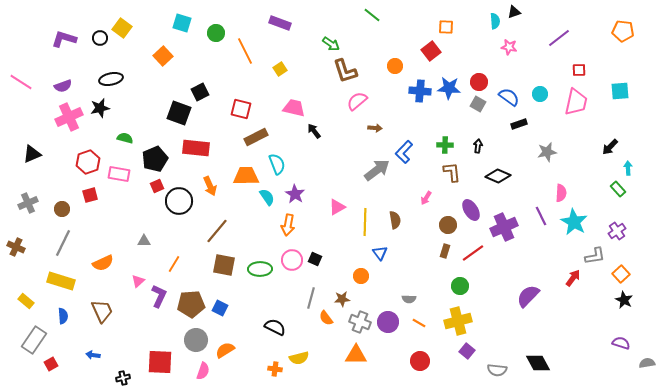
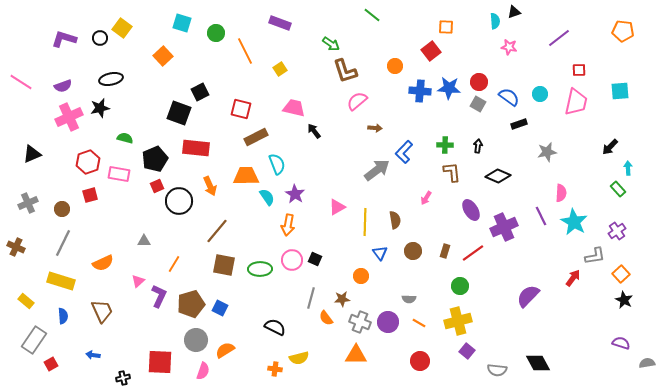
brown circle at (448, 225): moved 35 px left, 26 px down
brown pentagon at (191, 304): rotated 12 degrees counterclockwise
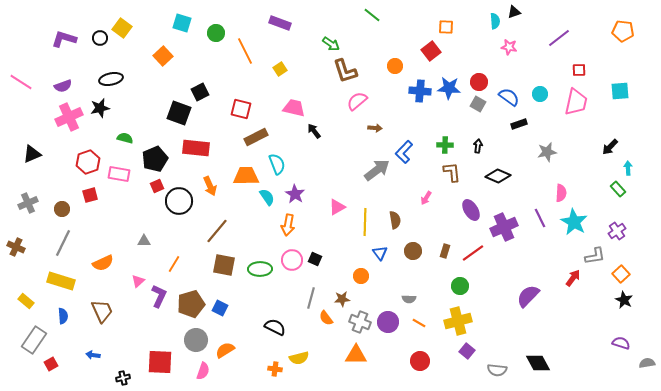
purple line at (541, 216): moved 1 px left, 2 px down
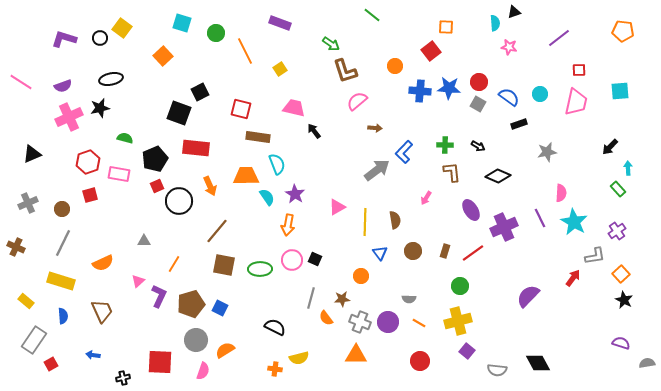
cyan semicircle at (495, 21): moved 2 px down
brown rectangle at (256, 137): moved 2 px right; rotated 35 degrees clockwise
black arrow at (478, 146): rotated 112 degrees clockwise
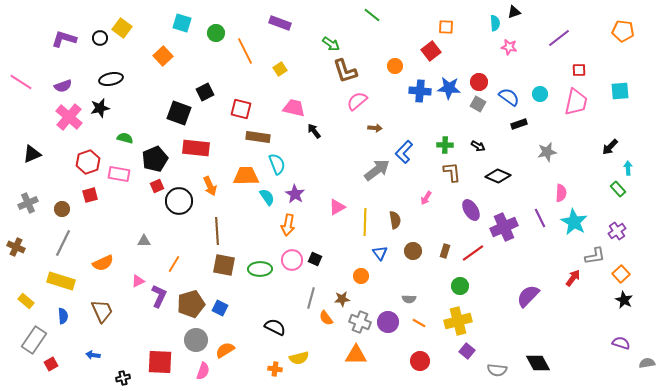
black square at (200, 92): moved 5 px right
pink cross at (69, 117): rotated 24 degrees counterclockwise
brown line at (217, 231): rotated 44 degrees counterclockwise
pink triangle at (138, 281): rotated 16 degrees clockwise
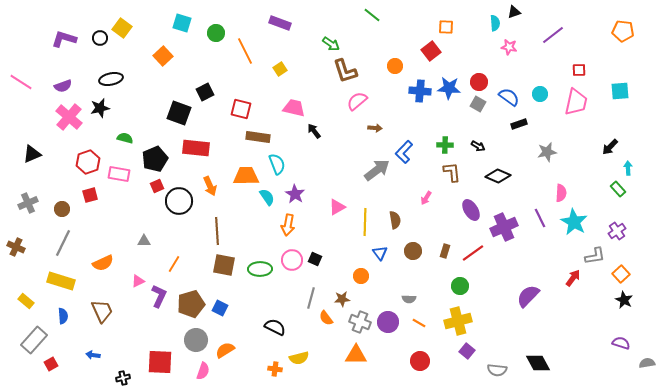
purple line at (559, 38): moved 6 px left, 3 px up
gray rectangle at (34, 340): rotated 8 degrees clockwise
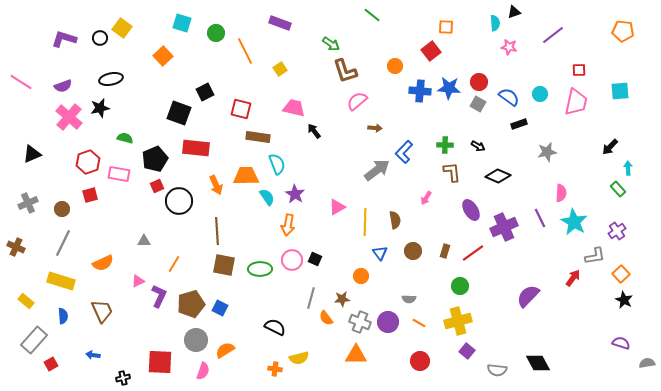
orange arrow at (210, 186): moved 6 px right, 1 px up
